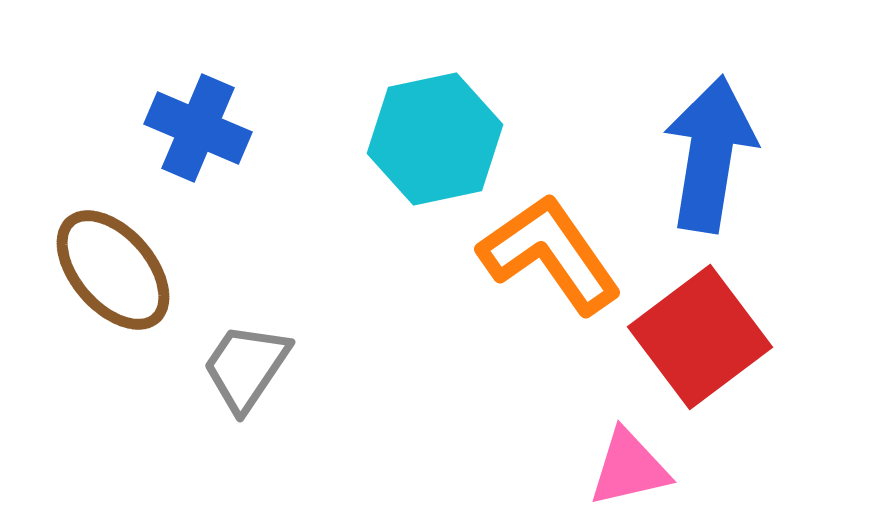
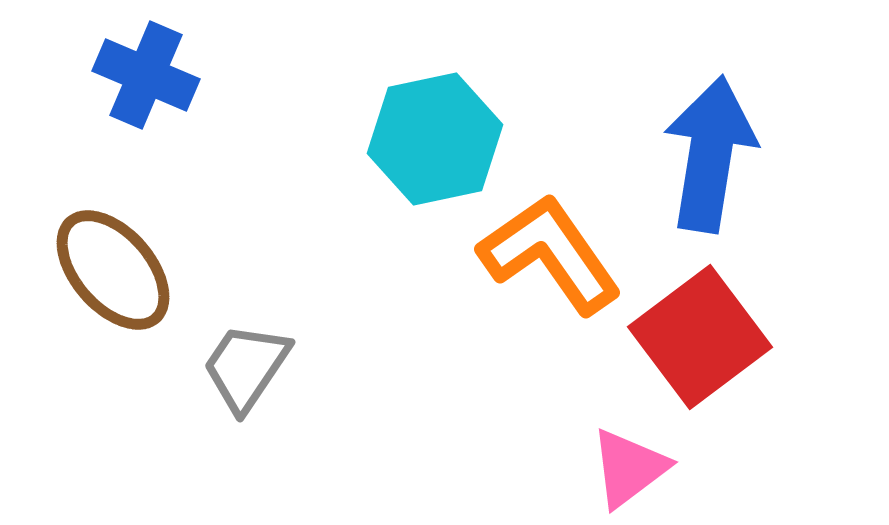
blue cross: moved 52 px left, 53 px up
pink triangle: rotated 24 degrees counterclockwise
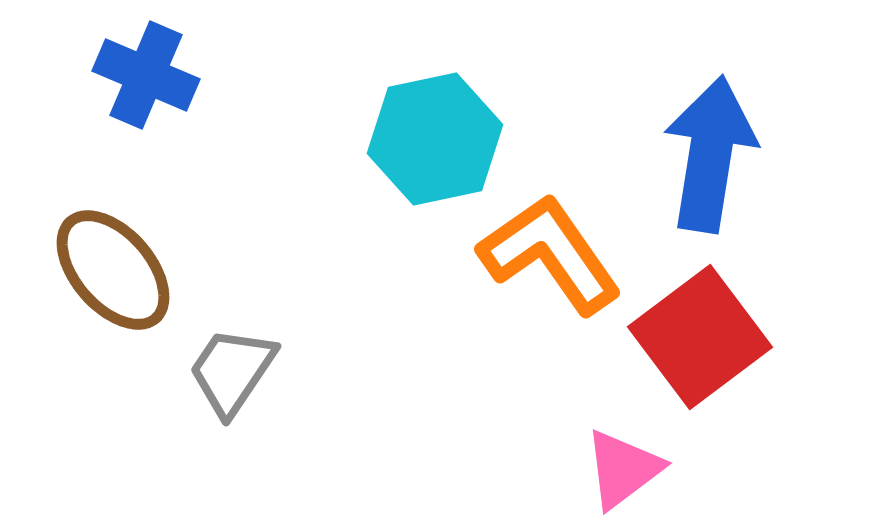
gray trapezoid: moved 14 px left, 4 px down
pink triangle: moved 6 px left, 1 px down
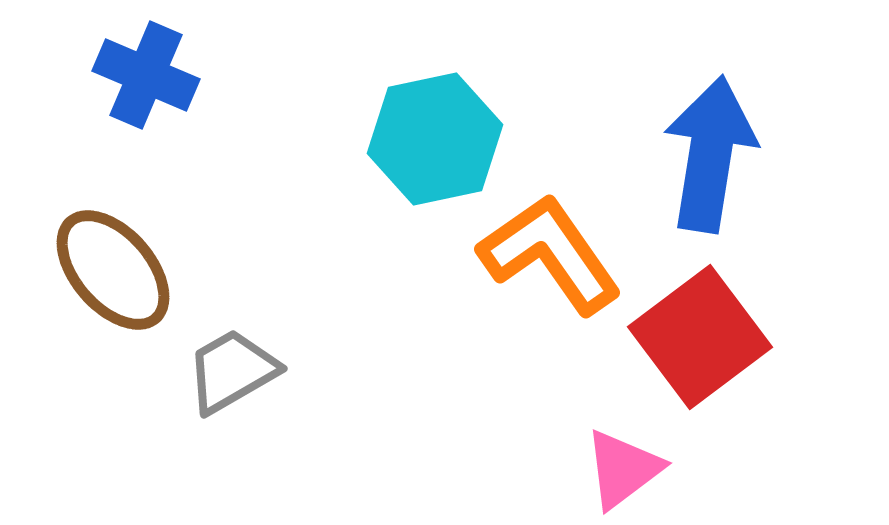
gray trapezoid: rotated 26 degrees clockwise
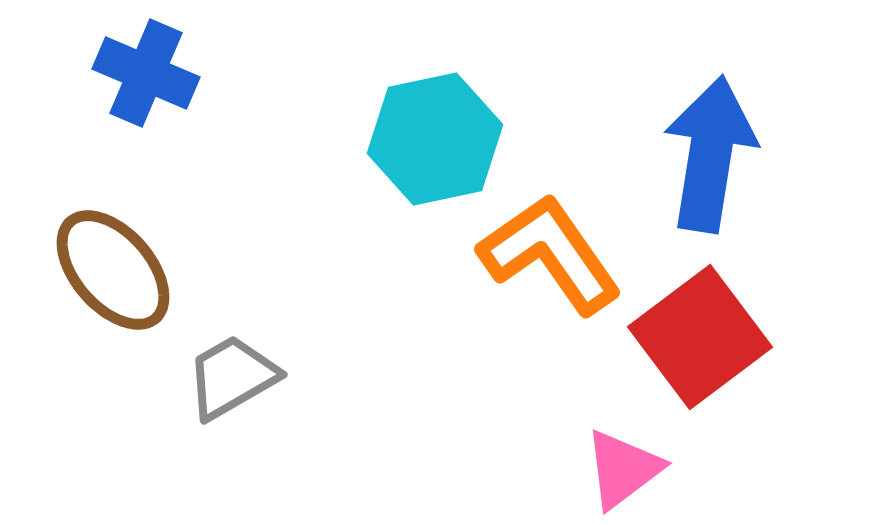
blue cross: moved 2 px up
gray trapezoid: moved 6 px down
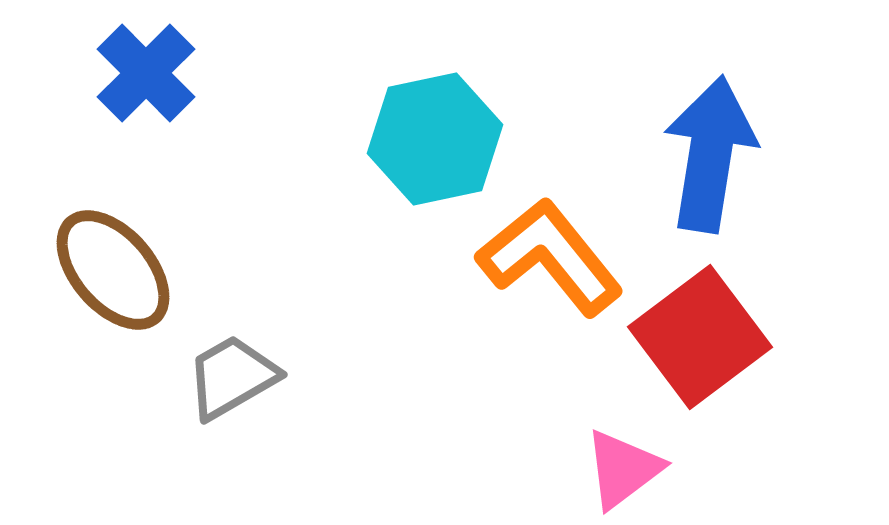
blue cross: rotated 22 degrees clockwise
orange L-shape: moved 3 px down; rotated 4 degrees counterclockwise
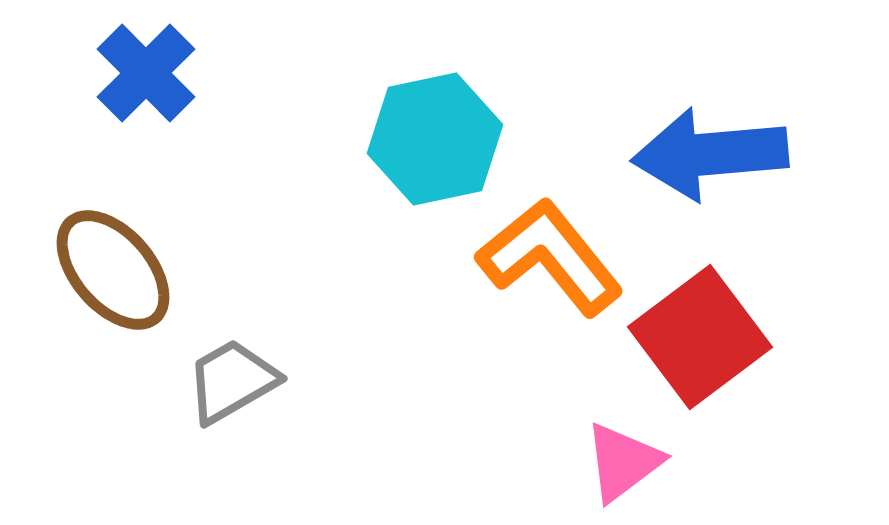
blue arrow: rotated 104 degrees counterclockwise
gray trapezoid: moved 4 px down
pink triangle: moved 7 px up
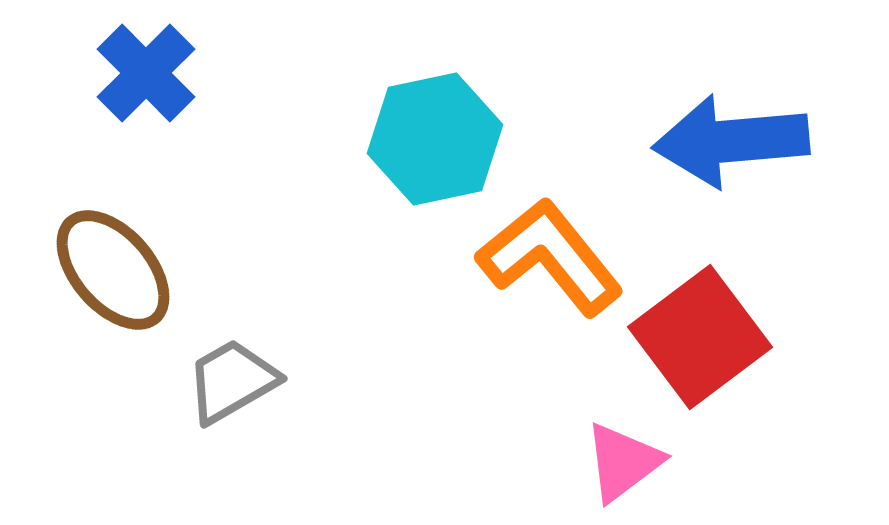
blue arrow: moved 21 px right, 13 px up
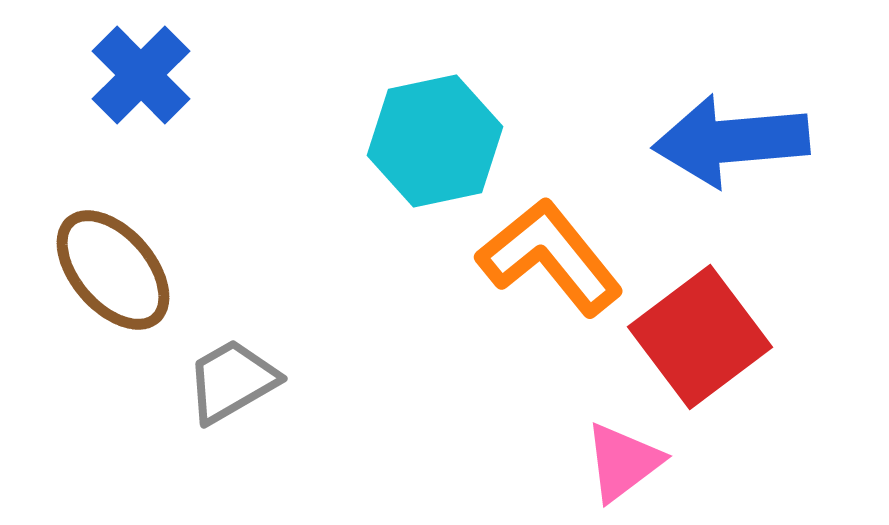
blue cross: moved 5 px left, 2 px down
cyan hexagon: moved 2 px down
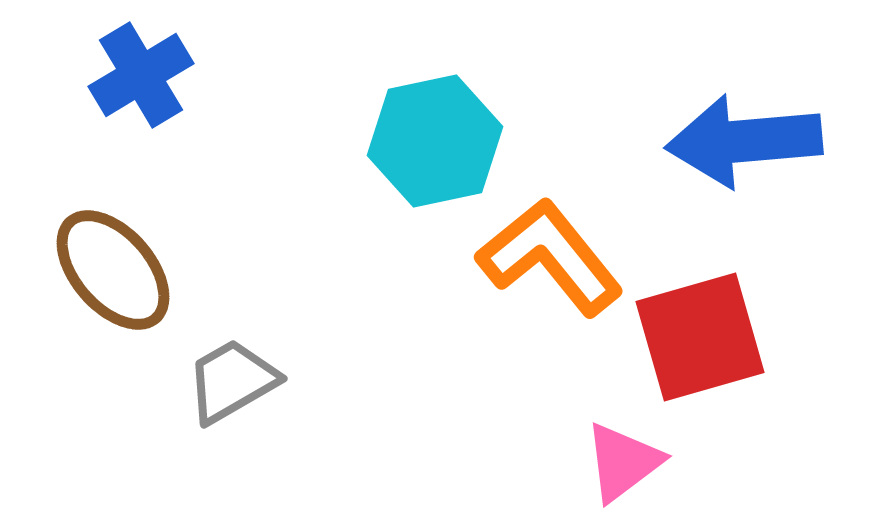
blue cross: rotated 14 degrees clockwise
blue arrow: moved 13 px right
red square: rotated 21 degrees clockwise
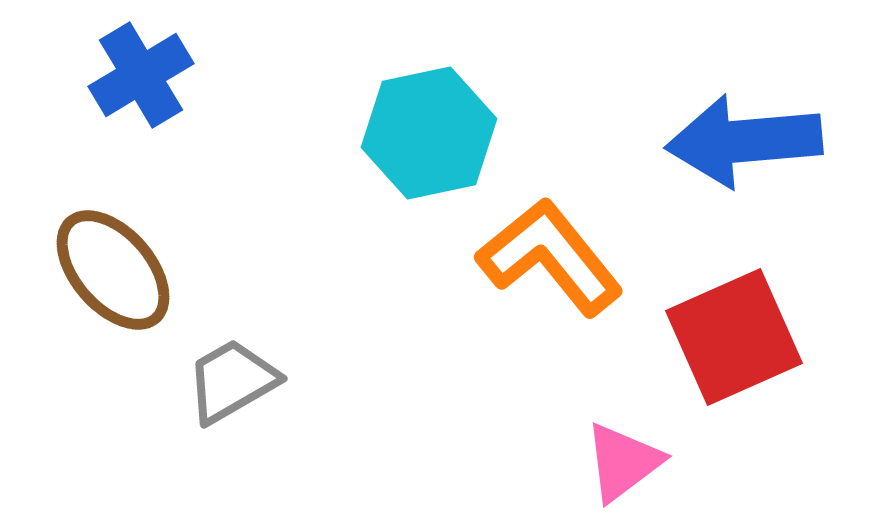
cyan hexagon: moved 6 px left, 8 px up
red square: moved 34 px right; rotated 8 degrees counterclockwise
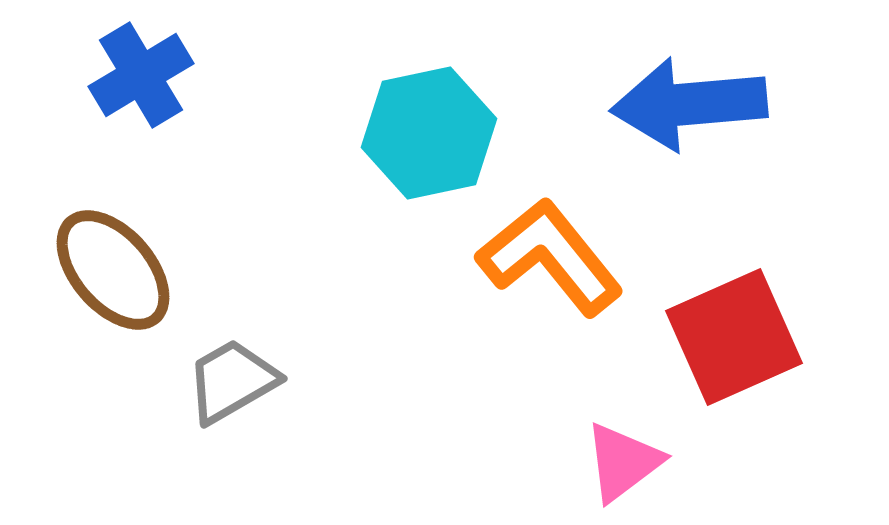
blue arrow: moved 55 px left, 37 px up
